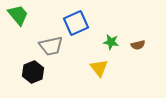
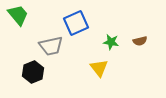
brown semicircle: moved 2 px right, 4 px up
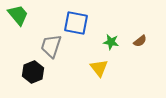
blue square: rotated 35 degrees clockwise
brown semicircle: rotated 24 degrees counterclockwise
gray trapezoid: rotated 120 degrees clockwise
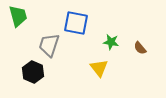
green trapezoid: moved 1 px down; rotated 25 degrees clockwise
brown semicircle: moved 7 px down; rotated 88 degrees clockwise
gray trapezoid: moved 2 px left, 1 px up
black hexagon: rotated 15 degrees counterclockwise
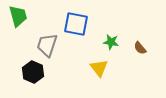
blue square: moved 1 px down
gray trapezoid: moved 2 px left
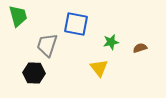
green star: rotated 21 degrees counterclockwise
brown semicircle: rotated 112 degrees clockwise
black hexagon: moved 1 px right, 1 px down; rotated 20 degrees counterclockwise
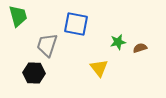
green star: moved 7 px right
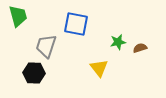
gray trapezoid: moved 1 px left, 1 px down
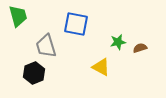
gray trapezoid: rotated 35 degrees counterclockwise
yellow triangle: moved 2 px right, 1 px up; rotated 24 degrees counterclockwise
black hexagon: rotated 25 degrees counterclockwise
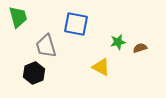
green trapezoid: moved 1 px down
